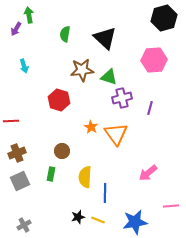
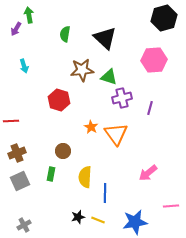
brown circle: moved 1 px right
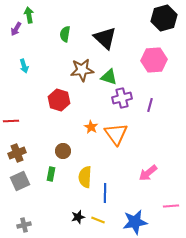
purple line: moved 3 px up
gray cross: rotated 16 degrees clockwise
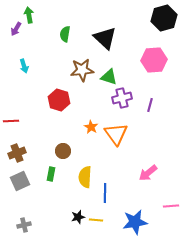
yellow line: moved 2 px left; rotated 16 degrees counterclockwise
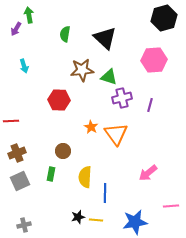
red hexagon: rotated 15 degrees counterclockwise
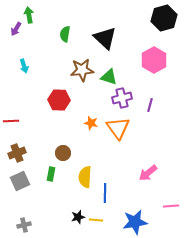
pink hexagon: rotated 25 degrees counterclockwise
orange star: moved 4 px up; rotated 16 degrees counterclockwise
orange triangle: moved 2 px right, 6 px up
brown circle: moved 2 px down
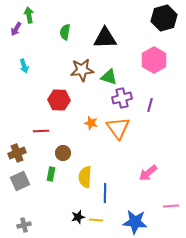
green semicircle: moved 2 px up
black triangle: rotated 45 degrees counterclockwise
red line: moved 30 px right, 10 px down
blue star: rotated 15 degrees clockwise
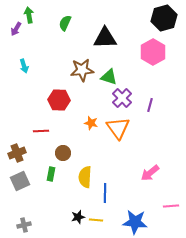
green semicircle: moved 9 px up; rotated 14 degrees clockwise
pink hexagon: moved 1 px left, 8 px up
purple cross: rotated 30 degrees counterclockwise
pink arrow: moved 2 px right
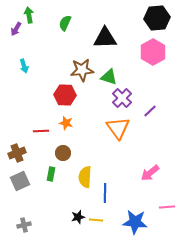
black hexagon: moved 7 px left; rotated 10 degrees clockwise
red hexagon: moved 6 px right, 5 px up
purple line: moved 6 px down; rotated 32 degrees clockwise
orange star: moved 25 px left
pink line: moved 4 px left, 1 px down
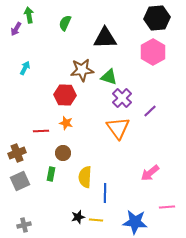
cyan arrow: moved 1 px right, 2 px down; rotated 136 degrees counterclockwise
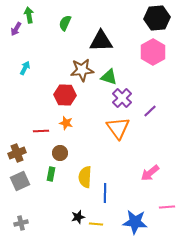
black triangle: moved 4 px left, 3 px down
brown circle: moved 3 px left
yellow line: moved 4 px down
gray cross: moved 3 px left, 2 px up
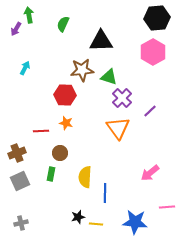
green semicircle: moved 2 px left, 1 px down
